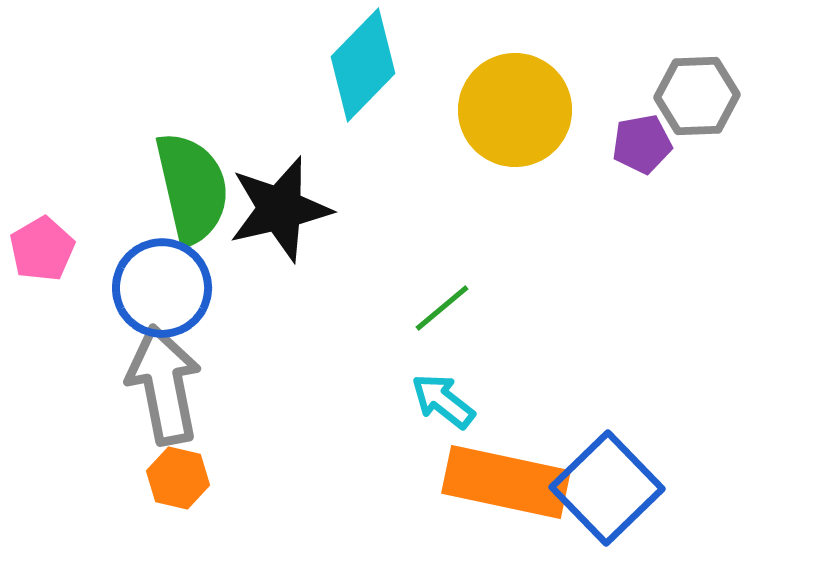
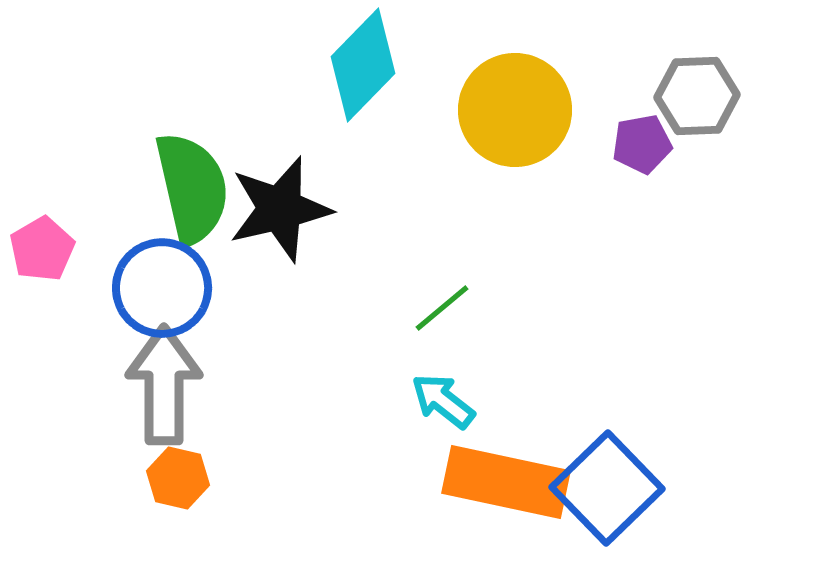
gray arrow: rotated 11 degrees clockwise
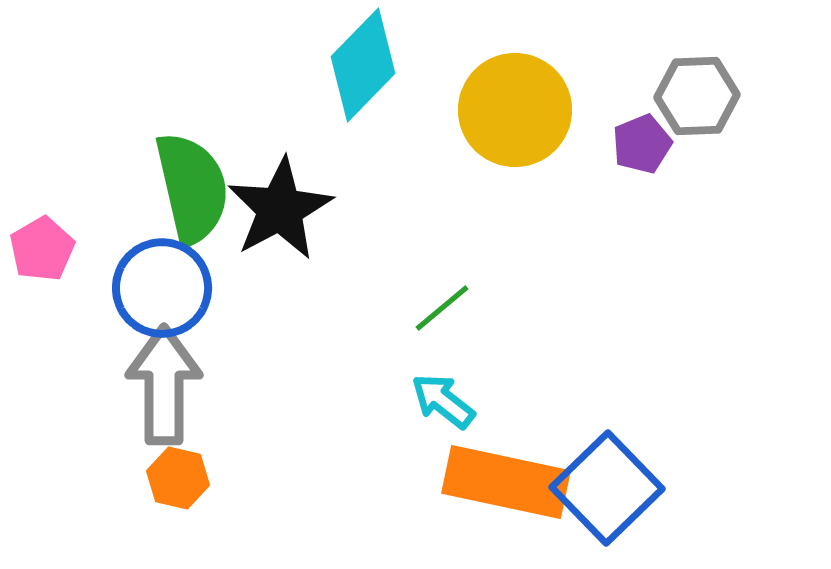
purple pentagon: rotated 12 degrees counterclockwise
black star: rotated 15 degrees counterclockwise
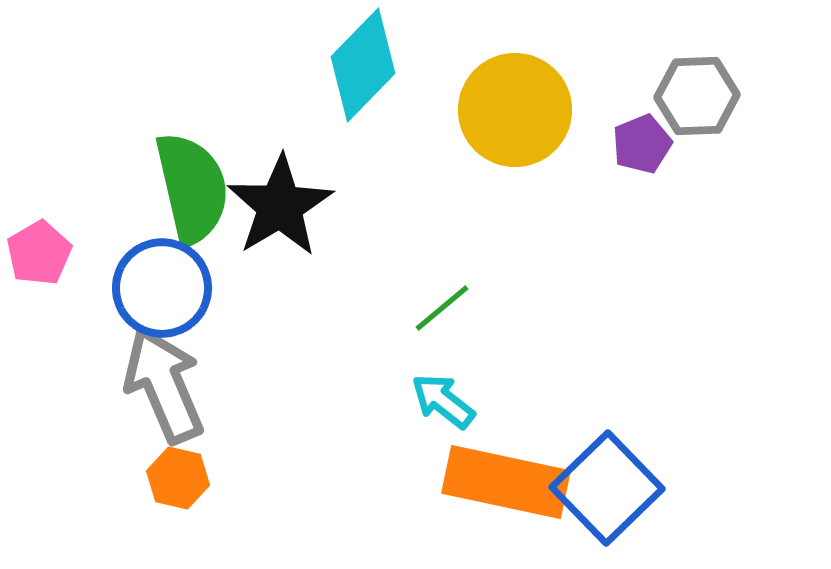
black star: moved 3 px up; rotated 3 degrees counterclockwise
pink pentagon: moved 3 px left, 4 px down
gray arrow: rotated 23 degrees counterclockwise
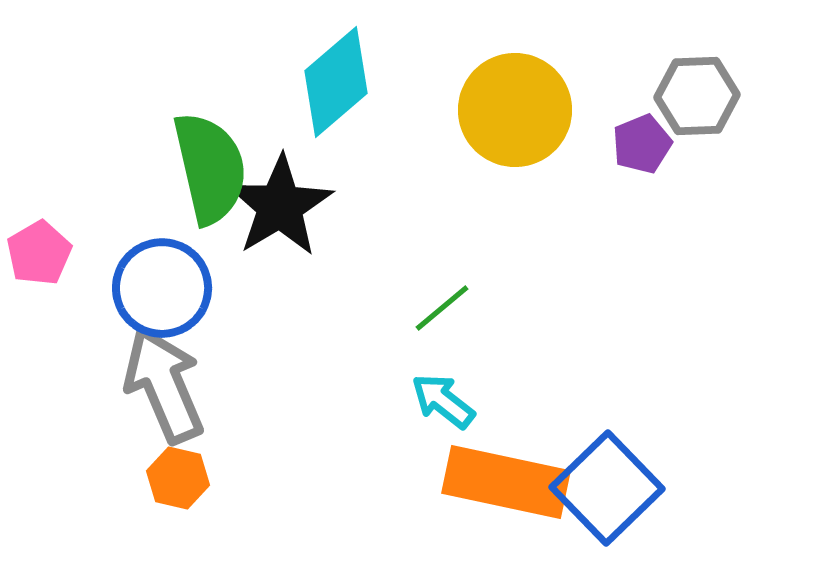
cyan diamond: moved 27 px left, 17 px down; rotated 5 degrees clockwise
green semicircle: moved 18 px right, 20 px up
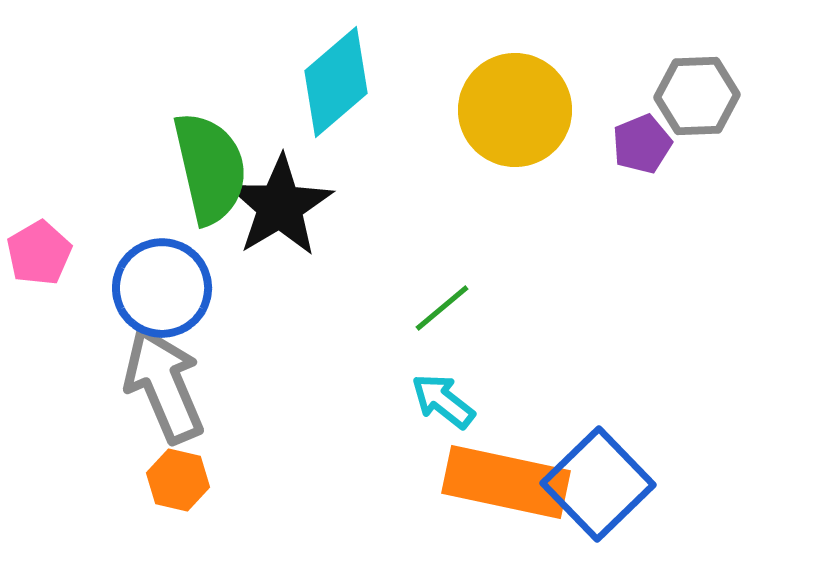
orange hexagon: moved 2 px down
blue square: moved 9 px left, 4 px up
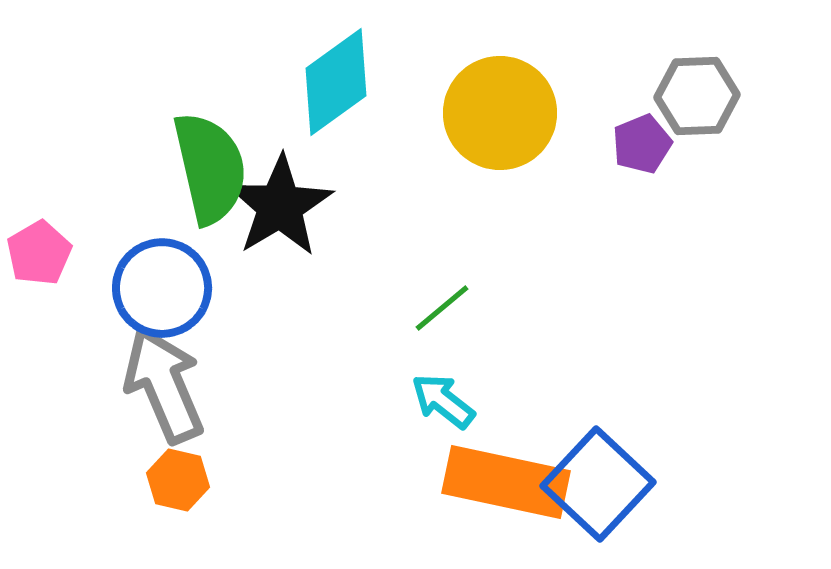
cyan diamond: rotated 5 degrees clockwise
yellow circle: moved 15 px left, 3 px down
blue square: rotated 3 degrees counterclockwise
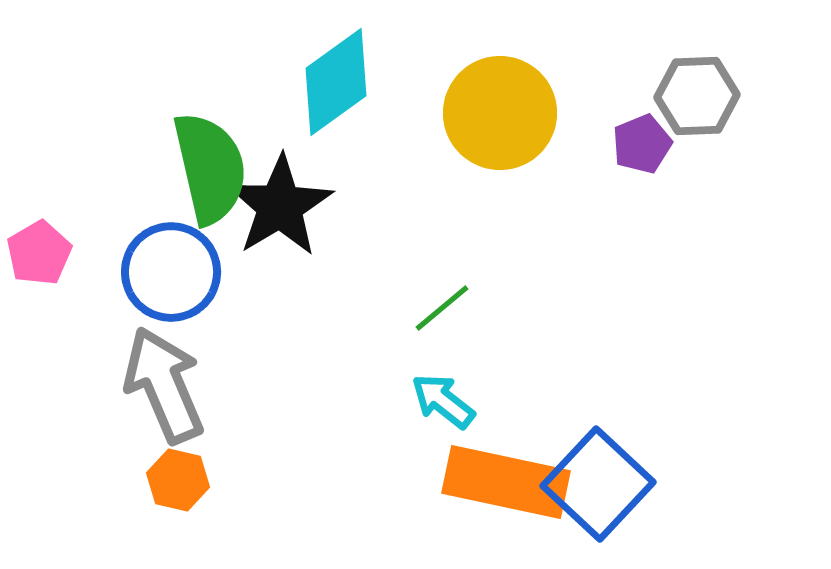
blue circle: moved 9 px right, 16 px up
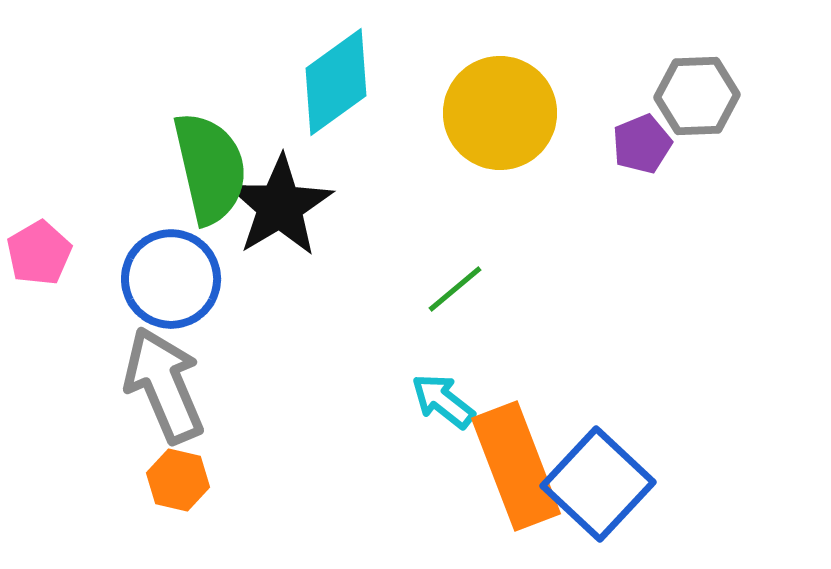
blue circle: moved 7 px down
green line: moved 13 px right, 19 px up
orange rectangle: moved 10 px right, 16 px up; rotated 57 degrees clockwise
